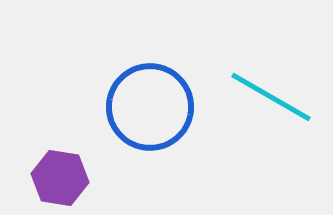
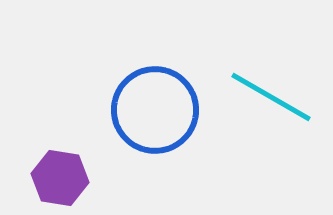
blue circle: moved 5 px right, 3 px down
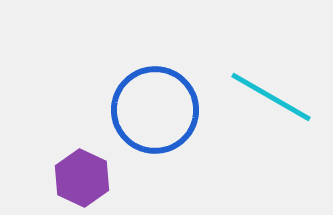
purple hexagon: moved 22 px right; rotated 16 degrees clockwise
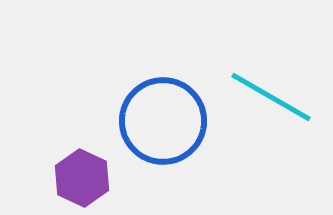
blue circle: moved 8 px right, 11 px down
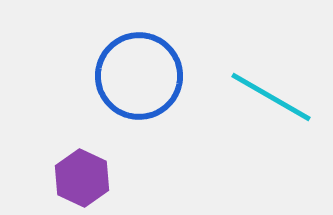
blue circle: moved 24 px left, 45 px up
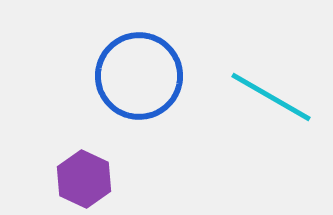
purple hexagon: moved 2 px right, 1 px down
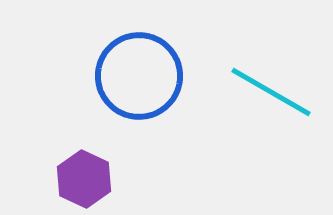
cyan line: moved 5 px up
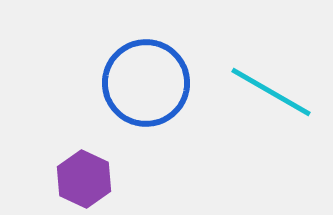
blue circle: moved 7 px right, 7 px down
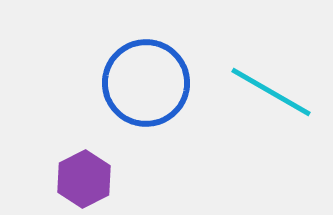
purple hexagon: rotated 8 degrees clockwise
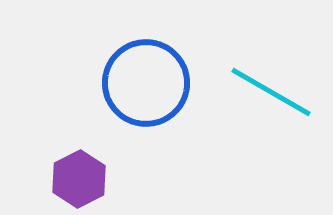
purple hexagon: moved 5 px left
